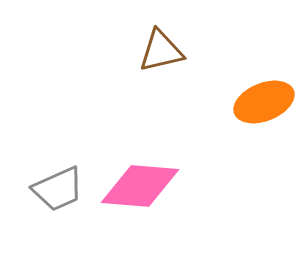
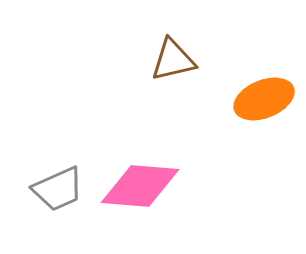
brown triangle: moved 12 px right, 9 px down
orange ellipse: moved 3 px up
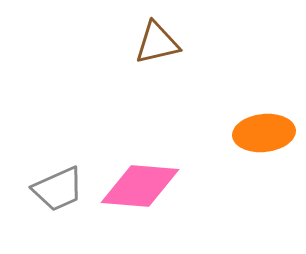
brown triangle: moved 16 px left, 17 px up
orange ellipse: moved 34 px down; rotated 16 degrees clockwise
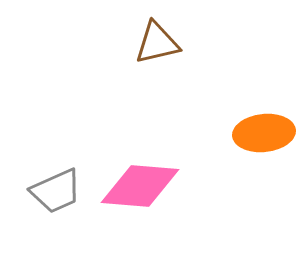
gray trapezoid: moved 2 px left, 2 px down
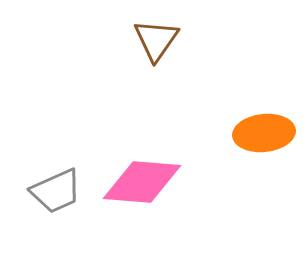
brown triangle: moved 1 px left, 3 px up; rotated 42 degrees counterclockwise
pink diamond: moved 2 px right, 4 px up
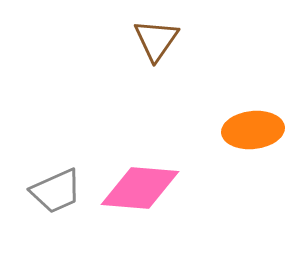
orange ellipse: moved 11 px left, 3 px up
pink diamond: moved 2 px left, 6 px down
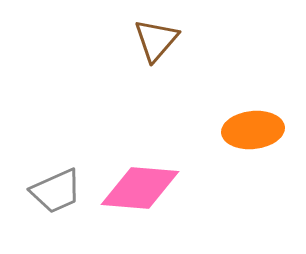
brown triangle: rotated 6 degrees clockwise
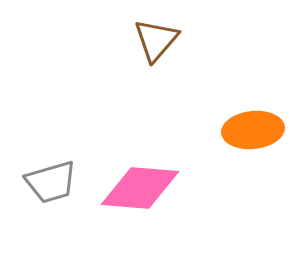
gray trapezoid: moved 5 px left, 9 px up; rotated 8 degrees clockwise
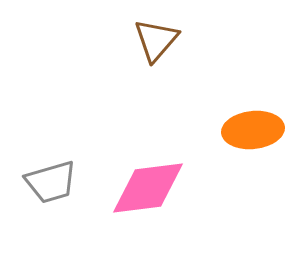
pink diamond: moved 8 px right; rotated 12 degrees counterclockwise
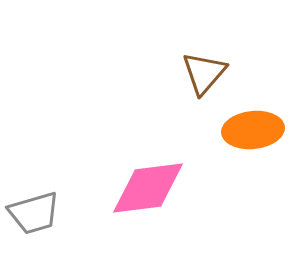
brown triangle: moved 48 px right, 33 px down
gray trapezoid: moved 17 px left, 31 px down
